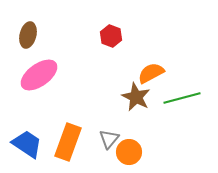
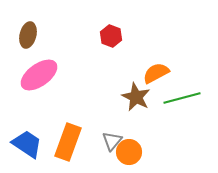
orange semicircle: moved 5 px right
gray triangle: moved 3 px right, 2 px down
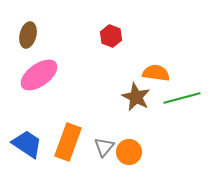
orange semicircle: rotated 36 degrees clockwise
gray triangle: moved 8 px left, 6 px down
